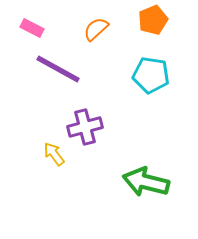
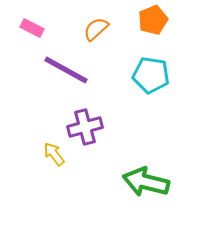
purple line: moved 8 px right, 1 px down
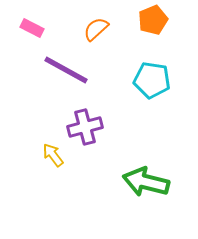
cyan pentagon: moved 1 px right, 5 px down
yellow arrow: moved 1 px left, 1 px down
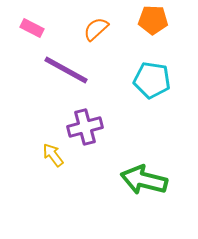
orange pentagon: rotated 24 degrees clockwise
green arrow: moved 2 px left, 2 px up
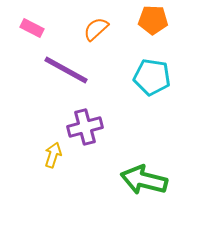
cyan pentagon: moved 3 px up
yellow arrow: rotated 55 degrees clockwise
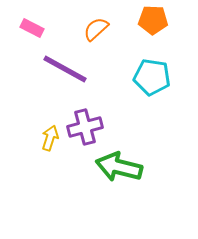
purple line: moved 1 px left, 1 px up
yellow arrow: moved 3 px left, 17 px up
green arrow: moved 25 px left, 13 px up
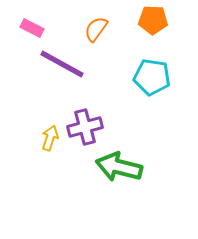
orange semicircle: rotated 12 degrees counterclockwise
purple line: moved 3 px left, 5 px up
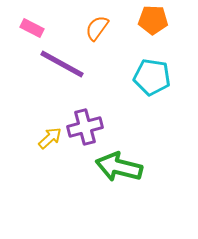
orange semicircle: moved 1 px right, 1 px up
yellow arrow: rotated 30 degrees clockwise
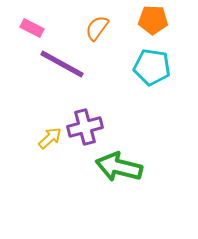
cyan pentagon: moved 10 px up
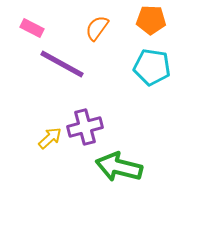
orange pentagon: moved 2 px left
